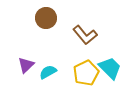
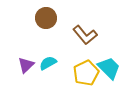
cyan trapezoid: moved 1 px left
cyan semicircle: moved 9 px up
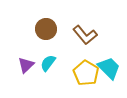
brown circle: moved 11 px down
cyan semicircle: rotated 24 degrees counterclockwise
yellow pentagon: rotated 15 degrees counterclockwise
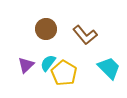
yellow pentagon: moved 22 px left
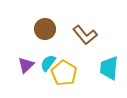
brown circle: moved 1 px left
cyan trapezoid: rotated 130 degrees counterclockwise
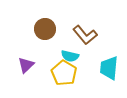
cyan semicircle: moved 22 px right, 7 px up; rotated 114 degrees counterclockwise
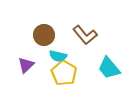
brown circle: moved 1 px left, 6 px down
cyan semicircle: moved 12 px left
cyan trapezoid: rotated 45 degrees counterclockwise
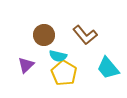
cyan trapezoid: moved 1 px left
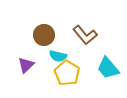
yellow pentagon: moved 3 px right
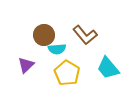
cyan semicircle: moved 1 px left, 7 px up; rotated 18 degrees counterclockwise
